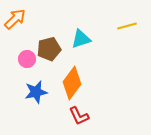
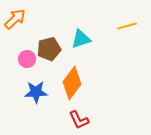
blue star: rotated 10 degrees clockwise
red L-shape: moved 4 px down
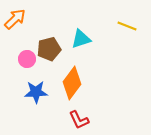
yellow line: rotated 36 degrees clockwise
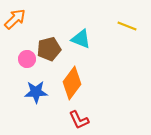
cyan triangle: rotated 40 degrees clockwise
